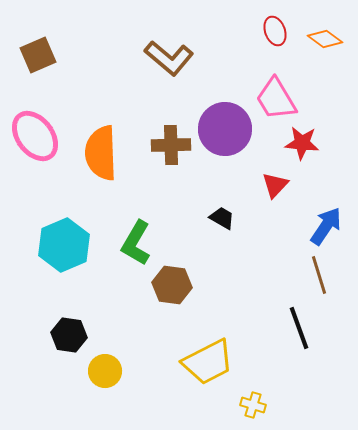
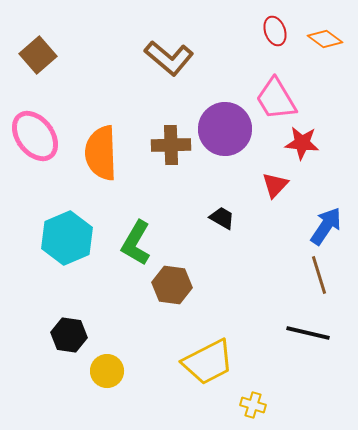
brown square: rotated 18 degrees counterclockwise
cyan hexagon: moved 3 px right, 7 px up
black line: moved 9 px right, 5 px down; rotated 57 degrees counterclockwise
yellow circle: moved 2 px right
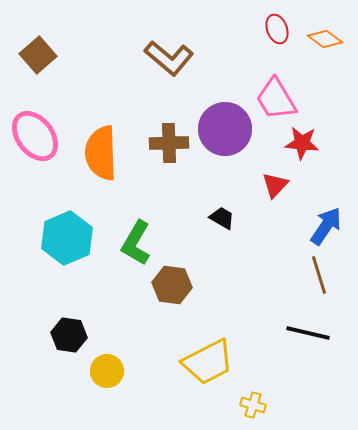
red ellipse: moved 2 px right, 2 px up
brown cross: moved 2 px left, 2 px up
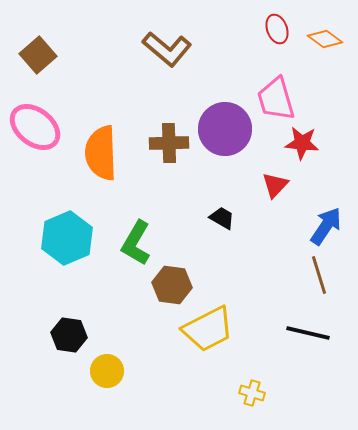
brown L-shape: moved 2 px left, 9 px up
pink trapezoid: rotated 15 degrees clockwise
pink ellipse: moved 9 px up; rotated 15 degrees counterclockwise
yellow trapezoid: moved 33 px up
yellow cross: moved 1 px left, 12 px up
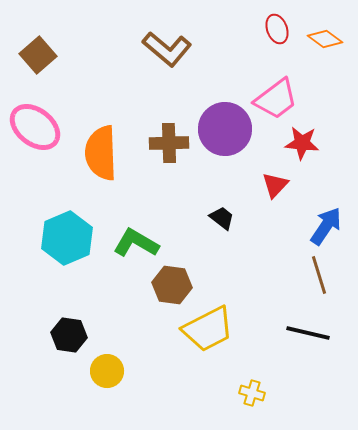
pink trapezoid: rotated 111 degrees counterclockwise
black trapezoid: rotated 8 degrees clockwise
green L-shape: rotated 90 degrees clockwise
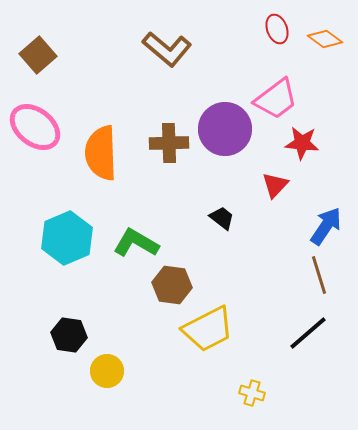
black line: rotated 54 degrees counterclockwise
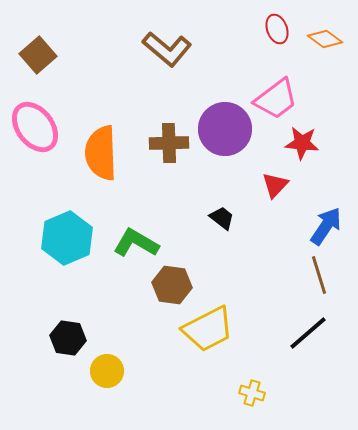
pink ellipse: rotated 15 degrees clockwise
black hexagon: moved 1 px left, 3 px down
